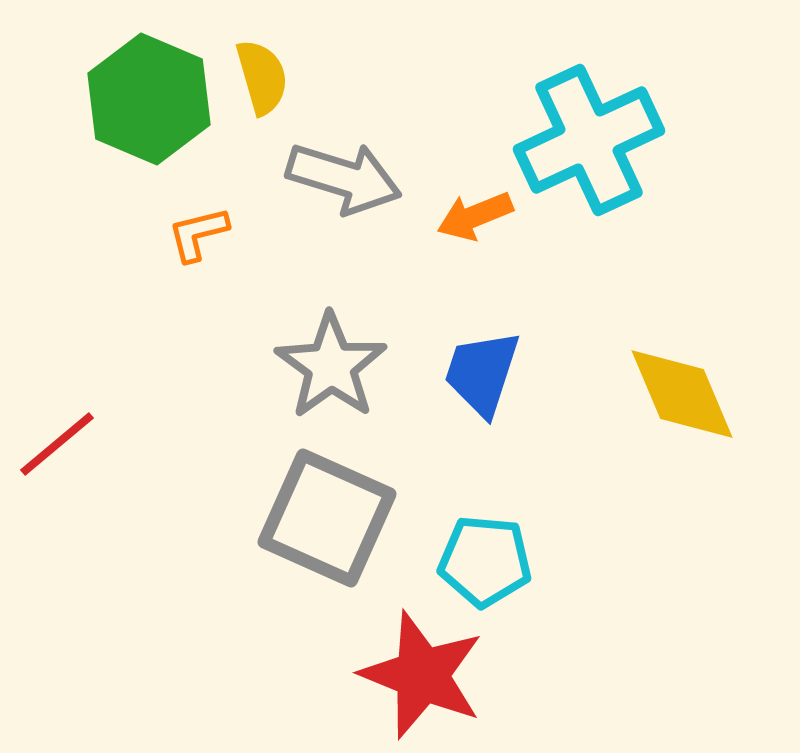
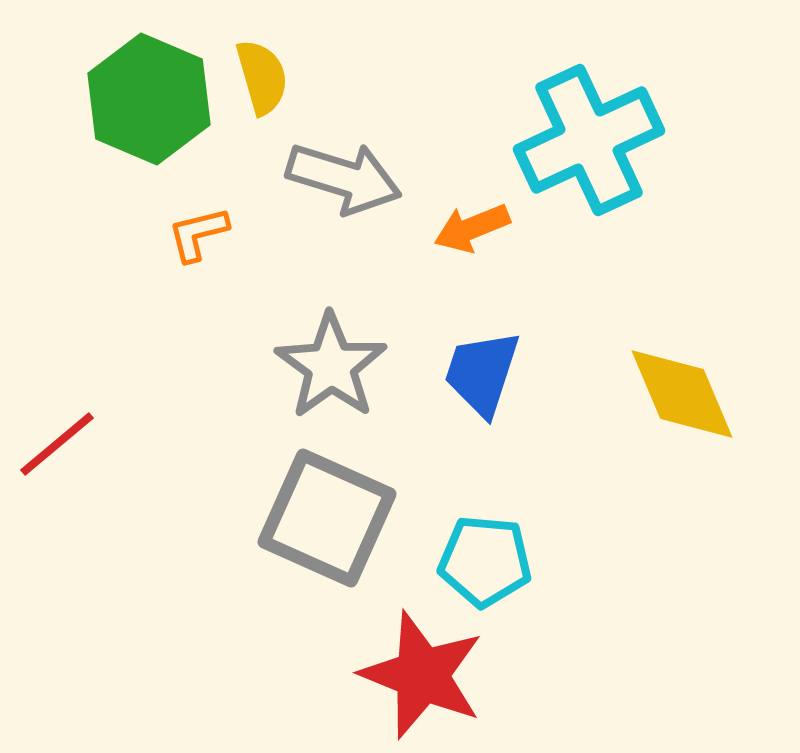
orange arrow: moved 3 px left, 12 px down
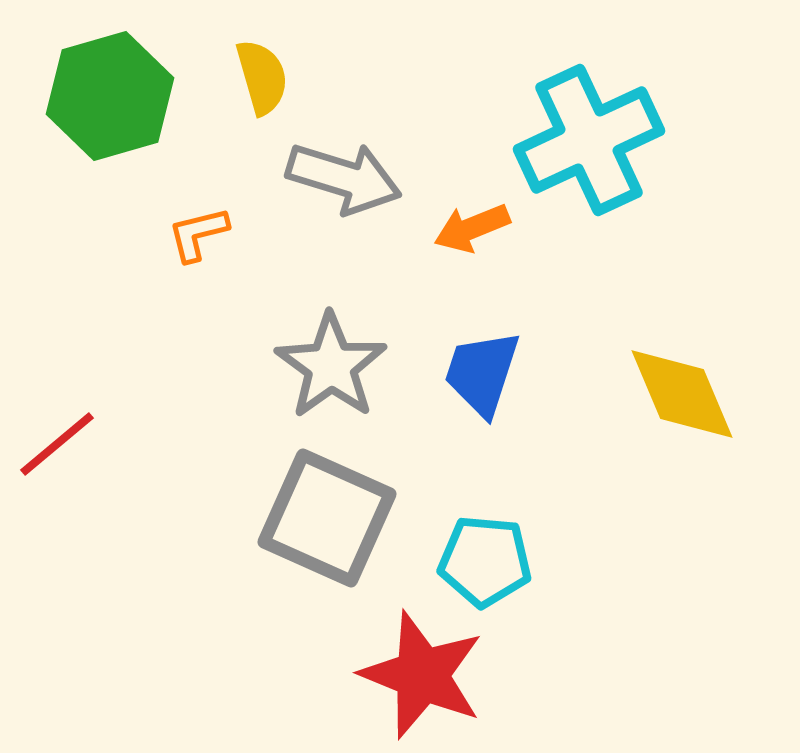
green hexagon: moved 39 px left, 3 px up; rotated 21 degrees clockwise
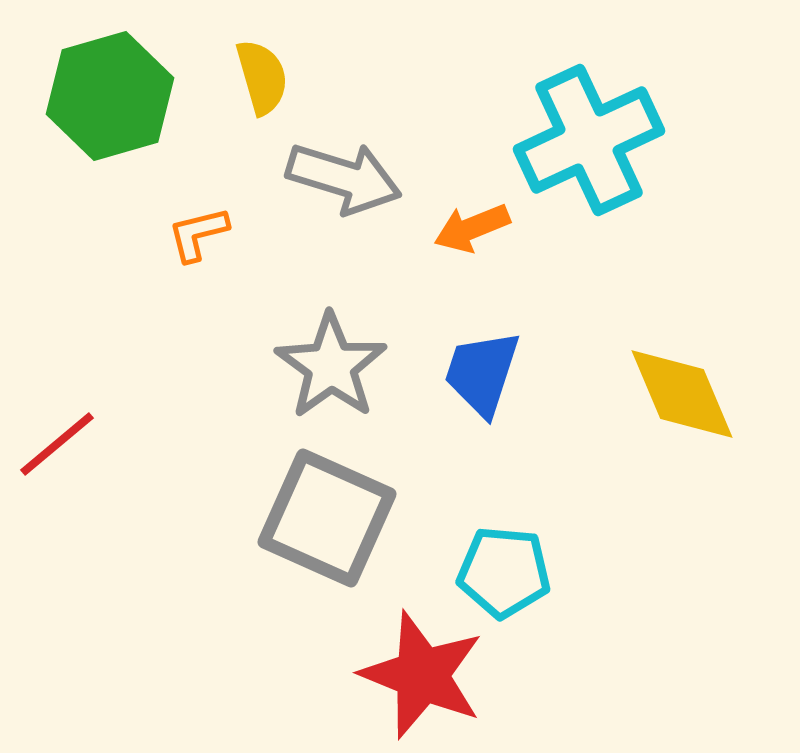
cyan pentagon: moved 19 px right, 11 px down
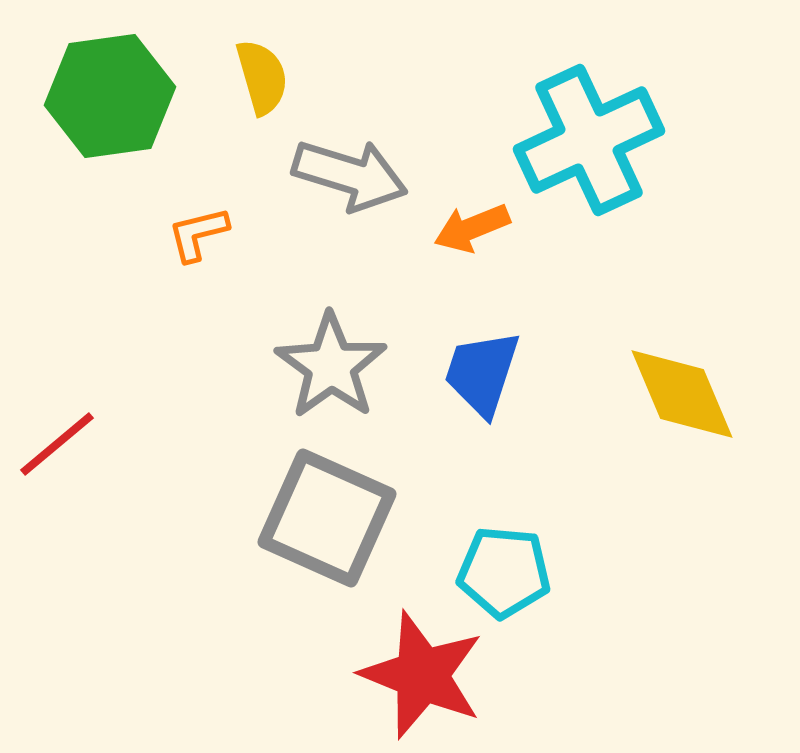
green hexagon: rotated 8 degrees clockwise
gray arrow: moved 6 px right, 3 px up
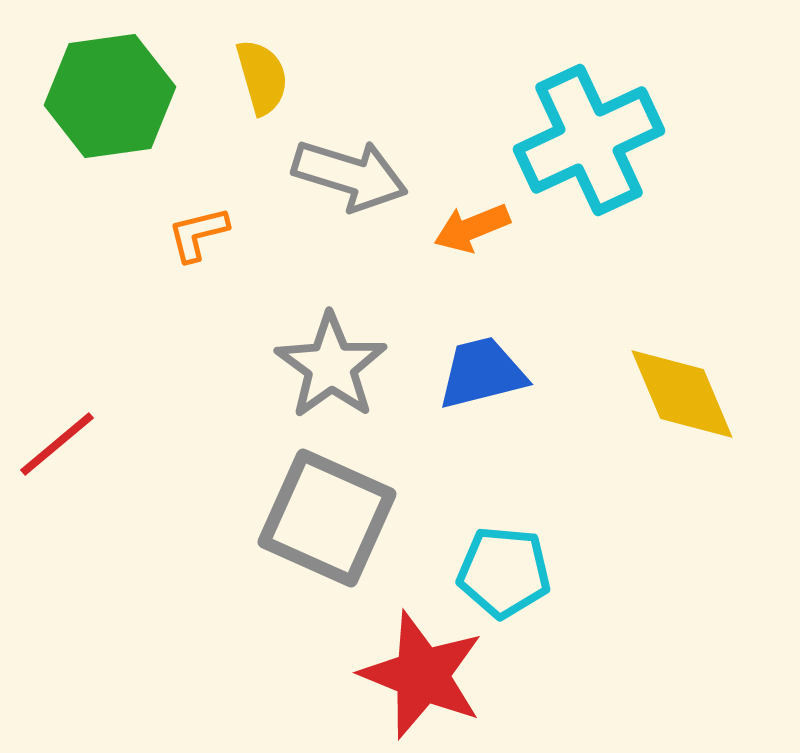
blue trapezoid: rotated 58 degrees clockwise
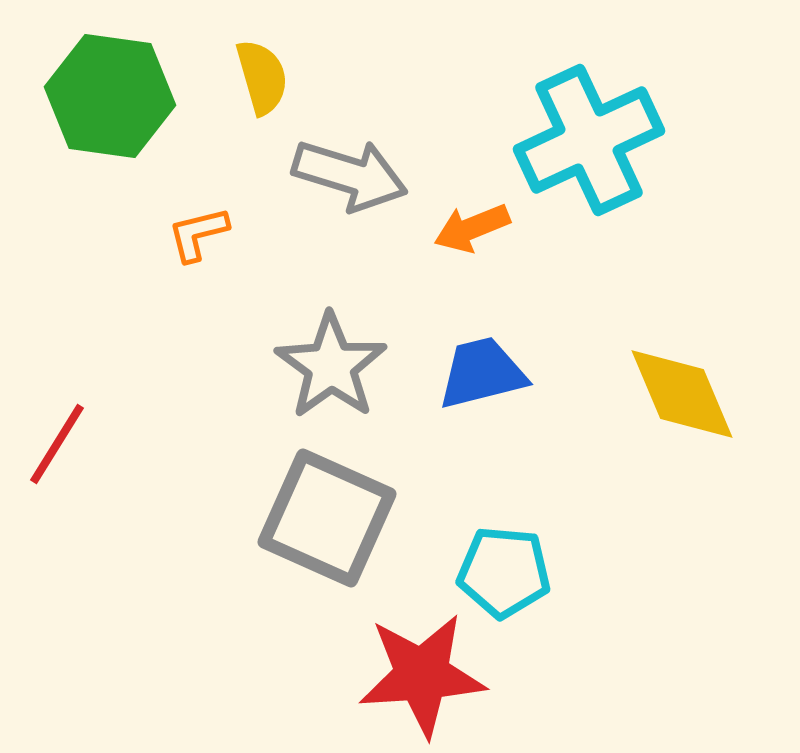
green hexagon: rotated 16 degrees clockwise
red line: rotated 18 degrees counterclockwise
red star: rotated 26 degrees counterclockwise
